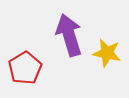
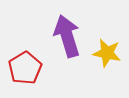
purple arrow: moved 2 px left, 1 px down
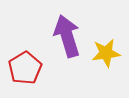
yellow star: moved 1 px left; rotated 20 degrees counterclockwise
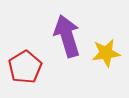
red pentagon: moved 1 px up
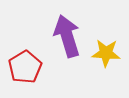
yellow star: rotated 12 degrees clockwise
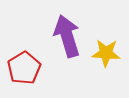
red pentagon: moved 1 px left, 1 px down
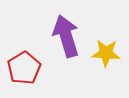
purple arrow: moved 1 px left
